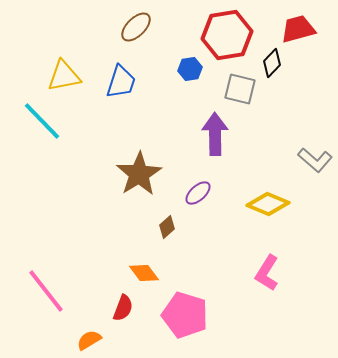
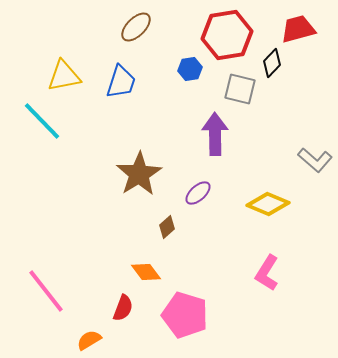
orange diamond: moved 2 px right, 1 px up
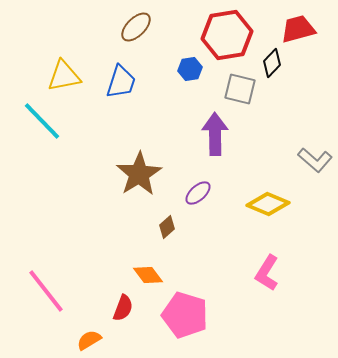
orange diamond: moved 2 px right, 3 px down
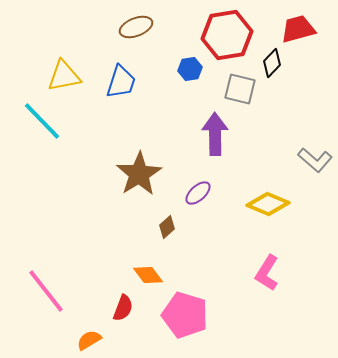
brown ellipse: rotated 24 degrees clockwise
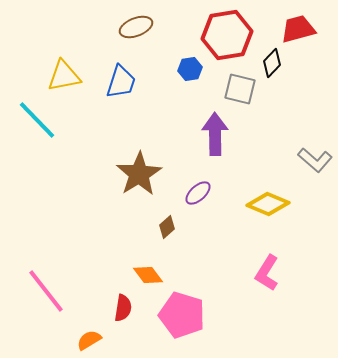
cyan line: moved 5 px left, 1 px up
red semicircle: rotated 12 degrees counterclockwise
pink pentagon: moved 3 px left
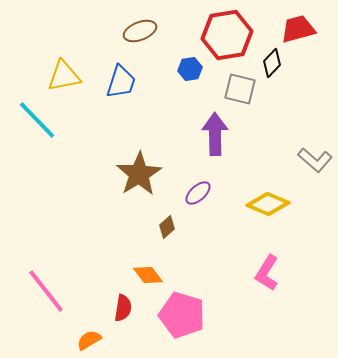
brown ellipse: moved 4 px right, 4 px down
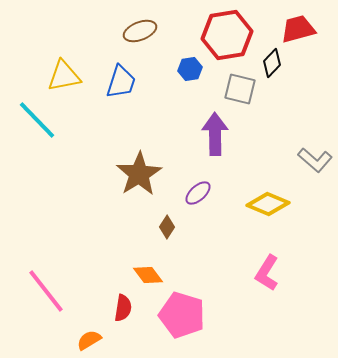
brown diamond: rotated 15 degrees counterclockwise
